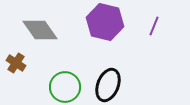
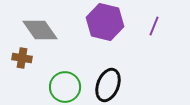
brown cross: moved 6 px right, 5 px up; rotated 24 degrees counterclockwise
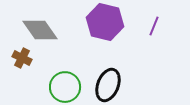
brown cross: rotated 18 degrees clockwise
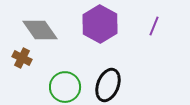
purple hexagon: moved 5 px left, 2 px down; rotated 15 degrees clockwise
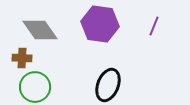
purple hexagon: rotated 21 degrees counterclockwise
brown cross: rotated 24 degrees counterclockwise
green circle: moved 30 px left
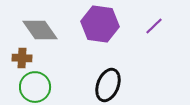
purple line: rotated 24 degrees clockwise
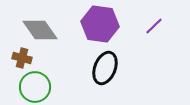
brown cross: rotated 12 degrees clockwise
black ellipse: moved 3 px left, 17 px up
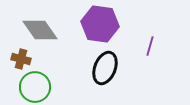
purple line: moved 4 px left, 20 px down; rotated 30 degrees counterclockwise
brown cross: moved 1 px left, 1 px down
